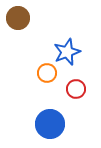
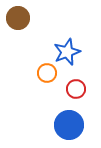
blue circle: moved 19 px right, 1 px down
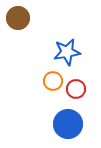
blue star: rotated 12 degrees clockwise
orange circle: moved 6 px right, 8 px down
blue circle: moved 1 px left, 1 px up
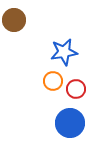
brown circle: moved 4 px left, 2 px down
blue star: moved 3 px left
blue circle: moved 2 px right, 1 px up
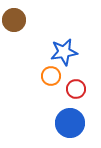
orange circle: moved 2 px left, 5 px up
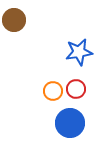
blue star: moved 15 px right
orange circle: moved 2 px right, 15 px down
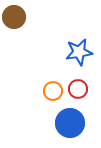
brown circle: moved 3 px up
red circle: moved 2 px right
